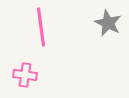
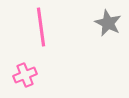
pink cross: rotated 30 degrees counterclockwise
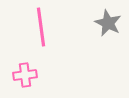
pink cross: rotated 15 degrees clockwise
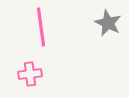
pink cross: moved 5 px right, 1 px up
